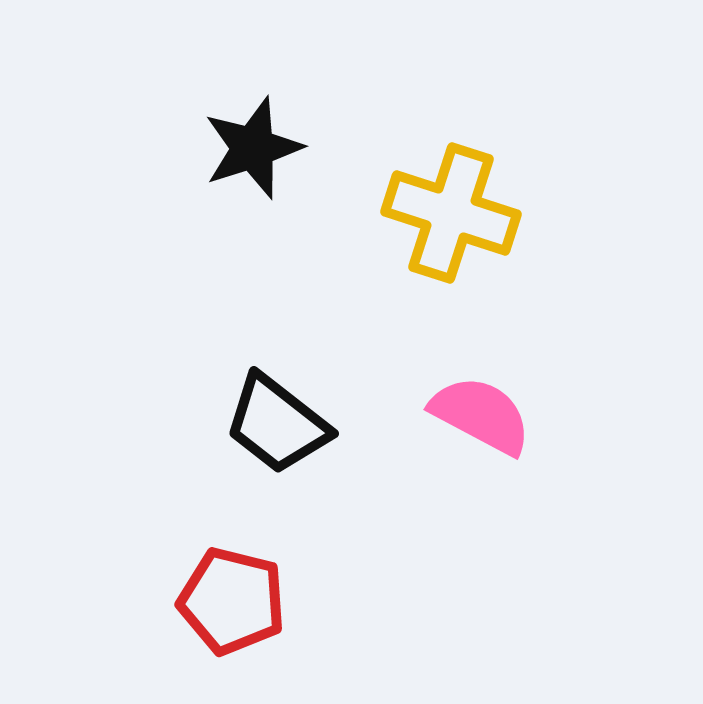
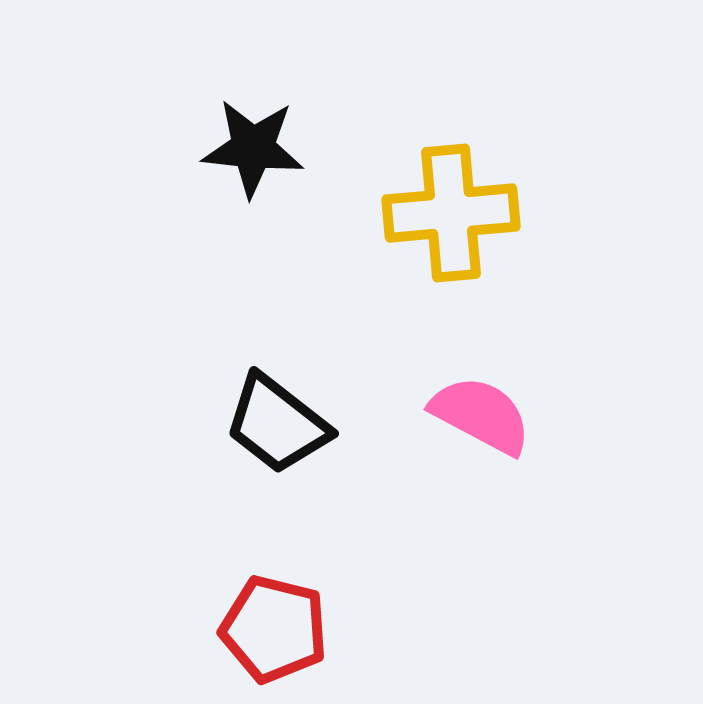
black star: rotated 24 degrees clockwise
yellow cross: rotated 23 degrees counterclockwise
red pentagon: moved 42 px right, 28 px down
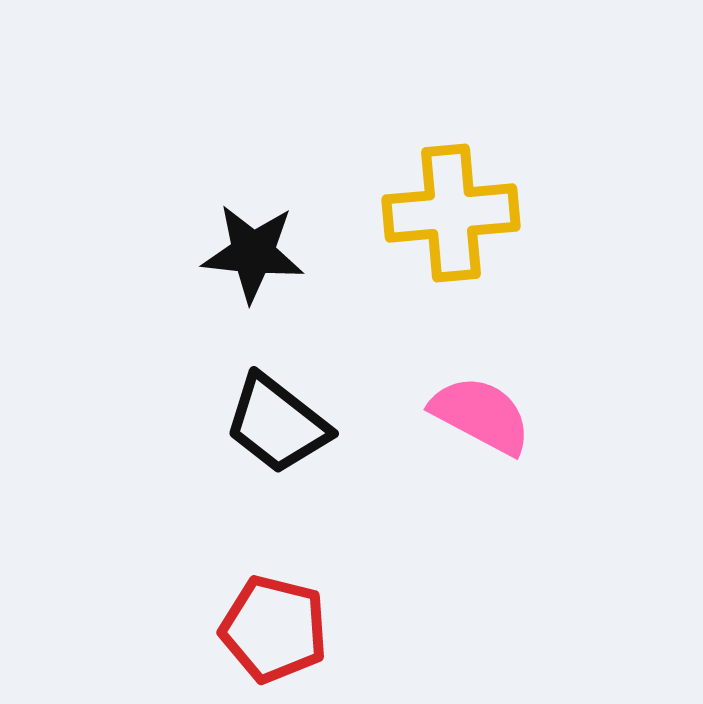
black star: moved 105 px down
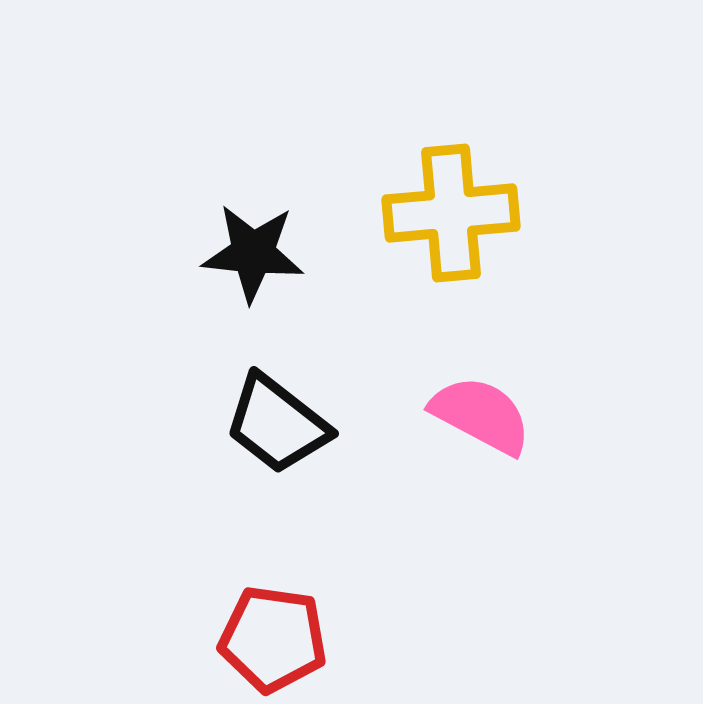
red pentagon: moved 1 px left, 10 px down; rotated 6 degrees counterclockwise
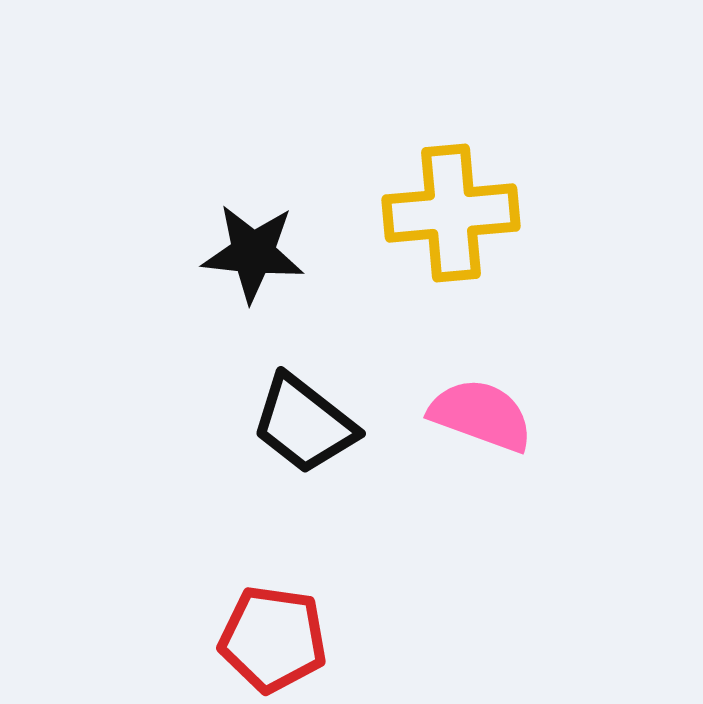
pink semicircle: rotated 8 degrees counterclockwise
black trapezoid: moved 27 px right
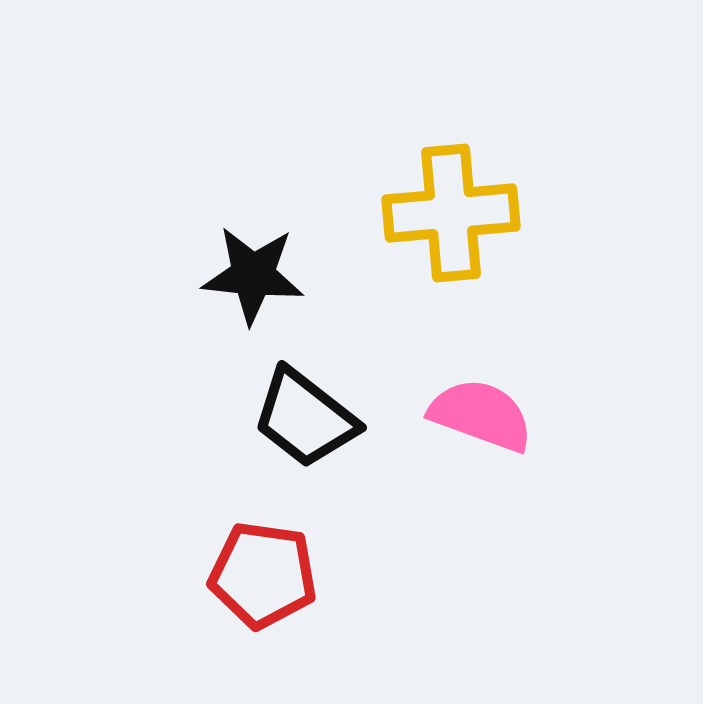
black star: moved 22 px down
black trapezoid: moved 1 px right, 6 px up
red pentagon: moved 10 px left, 64 px up
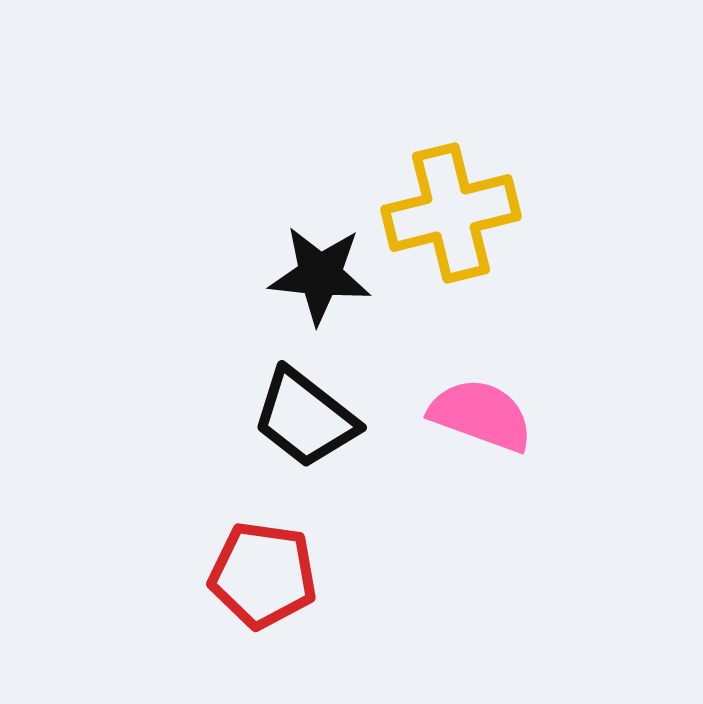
yellow cross: rotated 9 degrees counterclockwise
black star: moved 67 px right
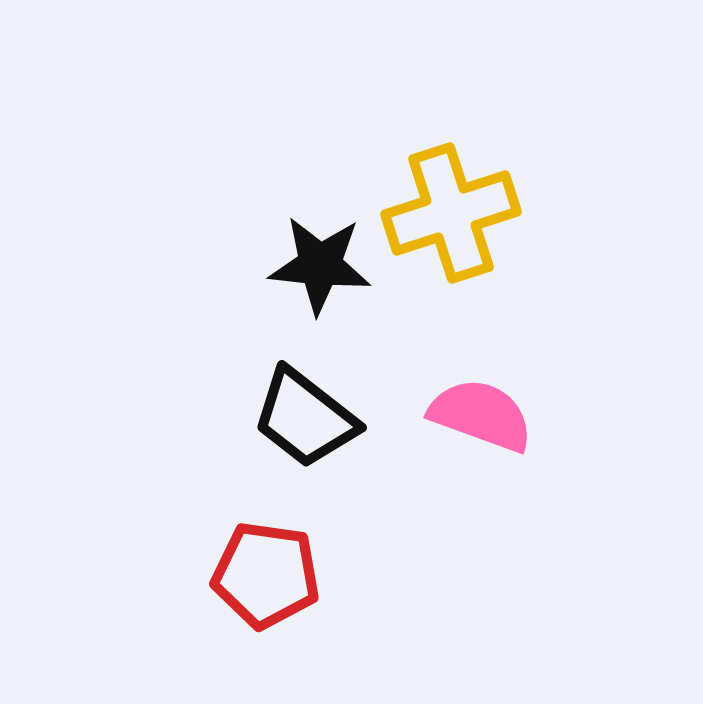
yellow cross: rotated 4 degrees counterclockwise
black star: moved 10 px up
red pentagon: moved 3 px right
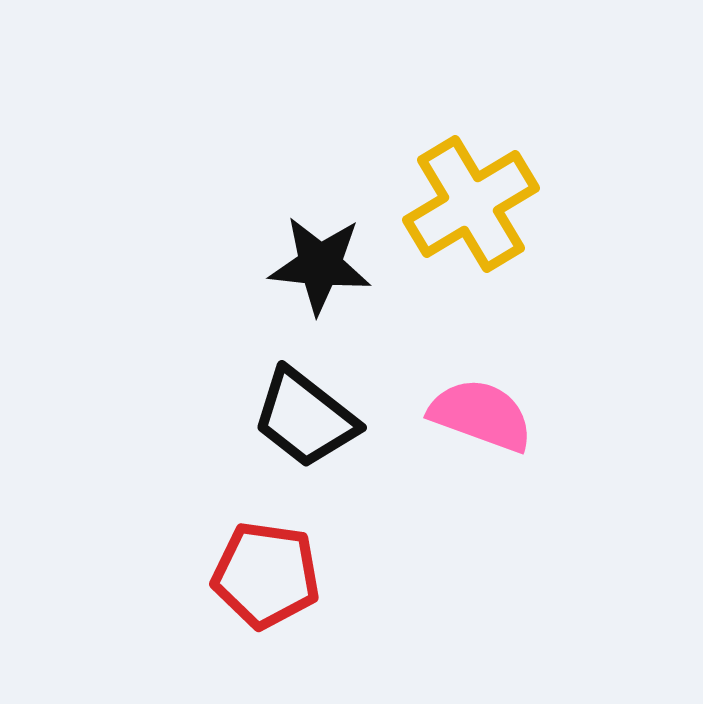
yellow cross: moved 20 px right, 9 px up; rotated 13 degrees counterclockwise
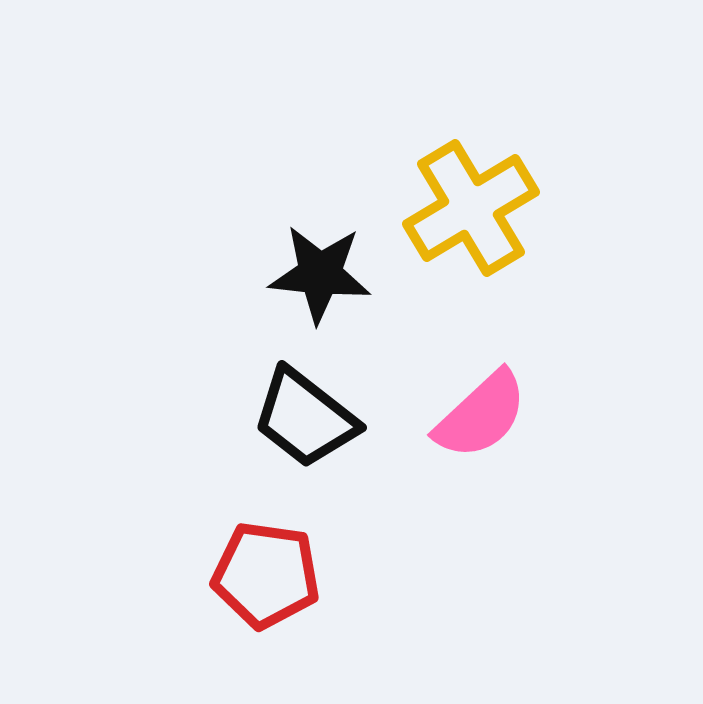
yellow cross: moved 4 px down
black star: moved 9 px down
pink semicircle: rotated 117 degrees clockwise
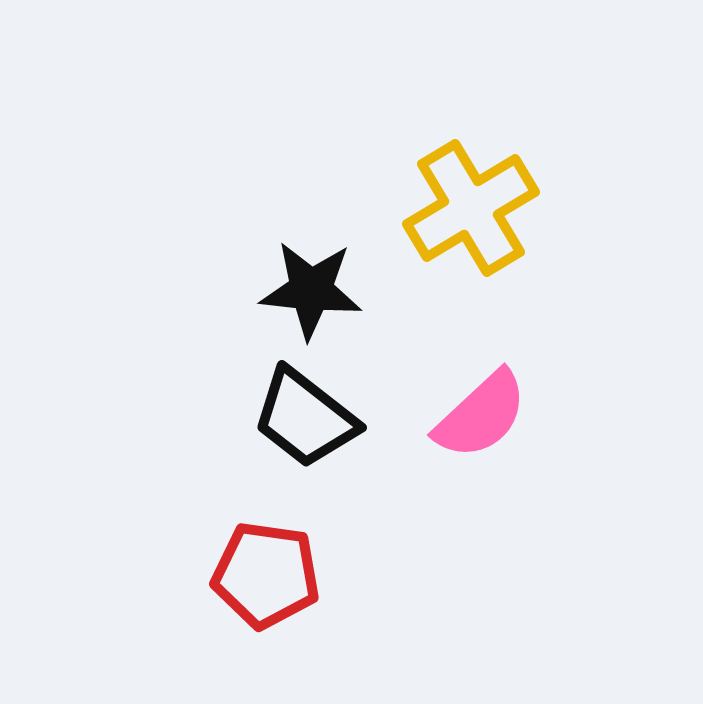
black star: moved 9 px left, 16 px down
